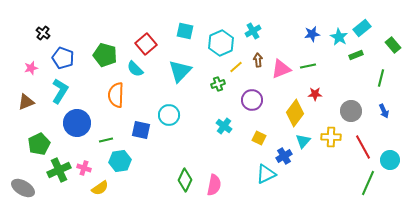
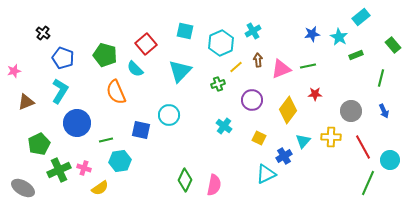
cyan rectangle at (362, 28): moved 1 px left, 11 px up
pink star at (31, 68): moved 17 px left, 3 px down
orange semicircle at (116, 95): moved 3 px up; rotated 25 degrees counterclockwise
yellow diamond at (295, 113): moved 7 px left, 3 px up
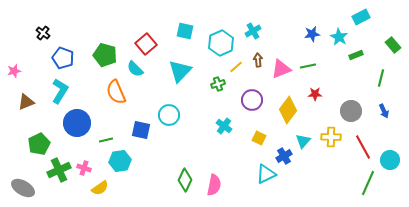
cyan rectangle at (361, 17): rotated 12 degrees clockwise
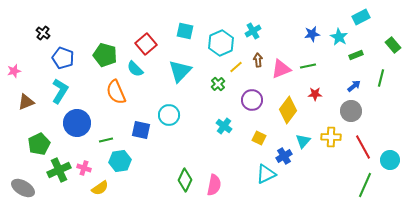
green cross at (218, 84): rotated 24 degrees counterclockwise
blue arrow at (384, 111): moved 30 px left, 25 px up; rotated 104 degrees counterclockwise
green line at (368, 183): moved 3 px left, 2 px down
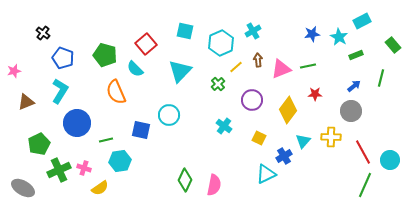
cyan rectangle at (361, 17): moved 1 px right, 4 px down
red line at (363, 147): moved 5 px down
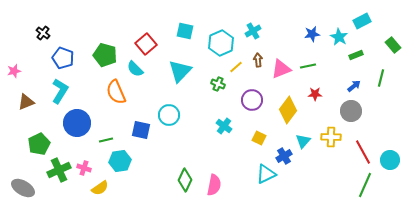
green cross at (218, 84): rotated 24 degrees counterclockwise
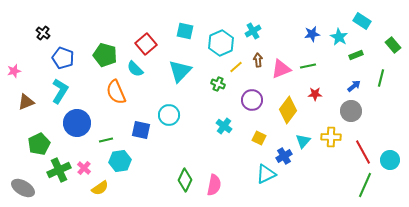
cyan rectangle at (362, 21): rotated 60 degrees clockwise
pink cross at (84, 168): rotated 24 degrees clockwise
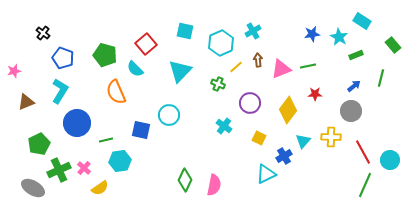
purple circle at (252, 100): moved 2 px left, 3 px down
gray ellipse at (23, 188): moved 10 px right
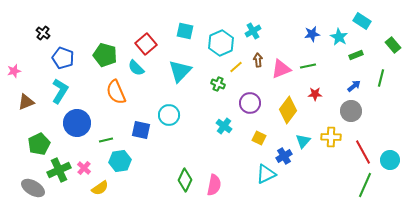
cyan semicircle at (135, 69): moved 1 px right, 1 px up
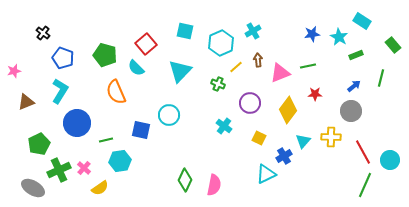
pink triangle at (281, 69): moved 1 px left, 4 px down
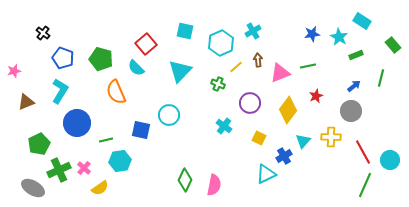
green pentagon at (105, 55): moved 4 px left, 4 px down
red star at (315, 94): moved 1 px right, 2 px down; rotated 24 degrees counterclockwise
